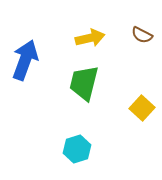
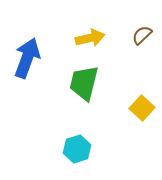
brown semicircle: rotated 110 degrees clockwise
blue arrow: moved 2 px right, 2 px up
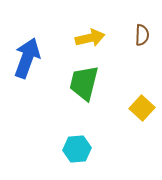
brown semicircle: rotated 135 degrees clockwise
cyan hexagon: rotated 12 degrees clockwise
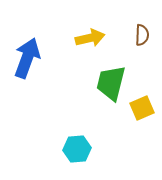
green trapezoid: moved 27 px right
yellow square: rotated 25 degrees clockwise
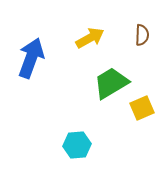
yellow arrow: rotated 16 degrees counterclockwise
blue arrow: moved 4 px right
green trapezoid: rotated 45 degrees clockwise
cyan hexagon: moved 4 px up
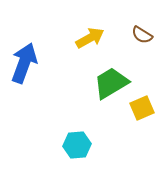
brown semicircle: rotated 120 degrees clockwise
blue arrow: moved 7 px left, 5 px down
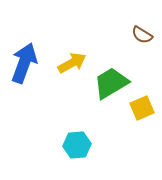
yellow arrow: moved 18 px left, 25 px down
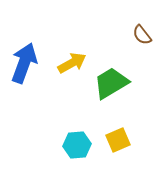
brown semicircle: rotated 20 degrees clockwise
yellow square: moved 24 px left, 32 px down
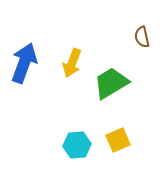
brown semicircle: moved 2 px down; rotated 25 degrees clockwise
yellow arrow: rotated 140 degrees clockwise
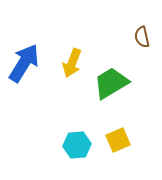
blue arrow: rotated 12 degrees clockwise
